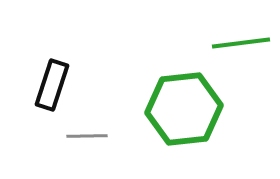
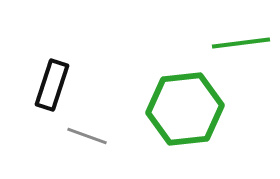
green hexagon: moved 1 px right
gray line: rotated 21 degrees clockwise
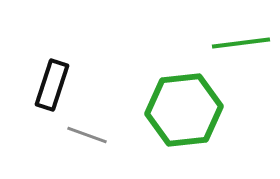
green hexagon: moved 1 px left, 1 px down
gray line: moved 1 px up
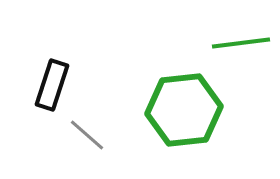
gray line: rotated 21 degrees clockwise
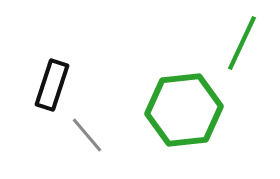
green line: moved 1 px right; rotated 58 degrees counterclockwise
gray line: rotated 9 degrees clockwise
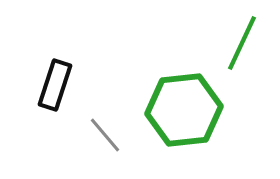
black rectangle: moved 3 px right
gray line: moved 18 px right
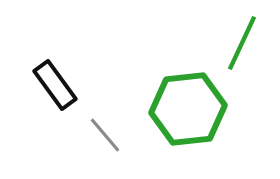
black rectangle: rotated 54 degrees counterclockwise
green hexagon: moved 4 px right, 1 px up
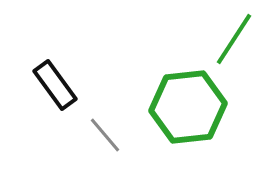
green line: moved 8 px left, 4 px up; rotated 8 degrees clockwise
green hexagon: moved 2 px up
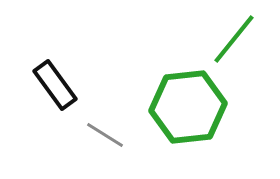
green line: rotated 6 degrees clockwise
gray line: rotated 18 degrees counterclockwise
